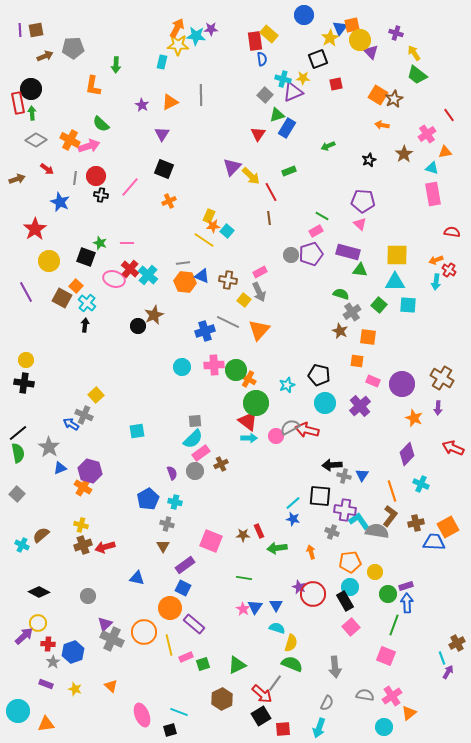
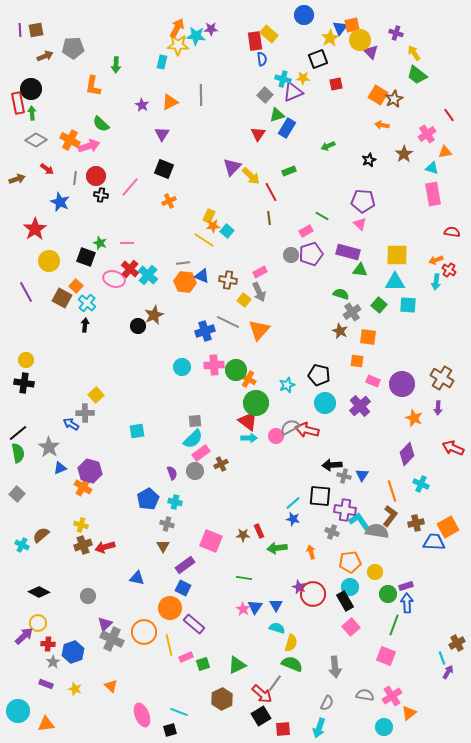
pink rectangle at (316, 231): moved 10 px left
gray cross at (84, 415): moved 1 px right, 2 px up; rotated 24 degrees counterclockwise
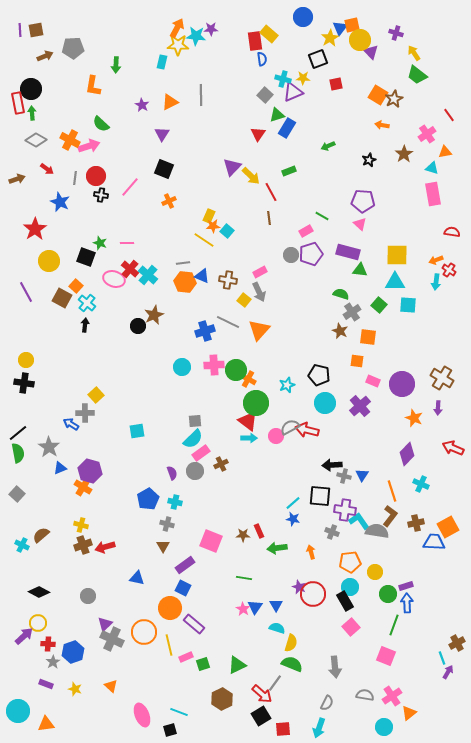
blue circle at (304, 15): moved 1 px left, 2 px down
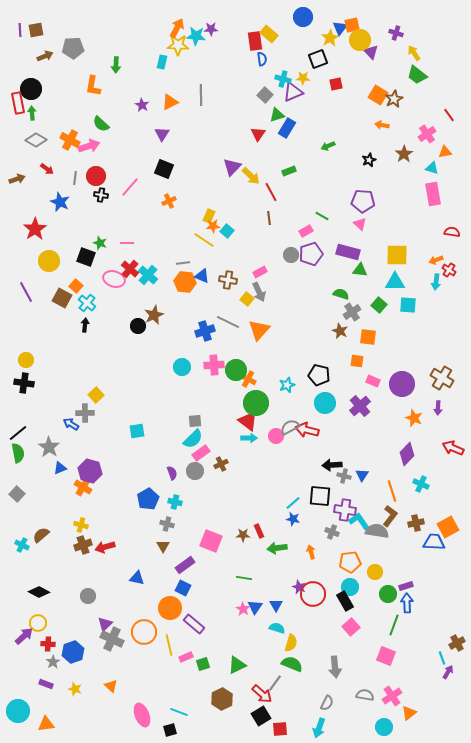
yellow square at (244, 300): moved 3 px right, 1 px up
red square at (283, 729): moved 3 px left
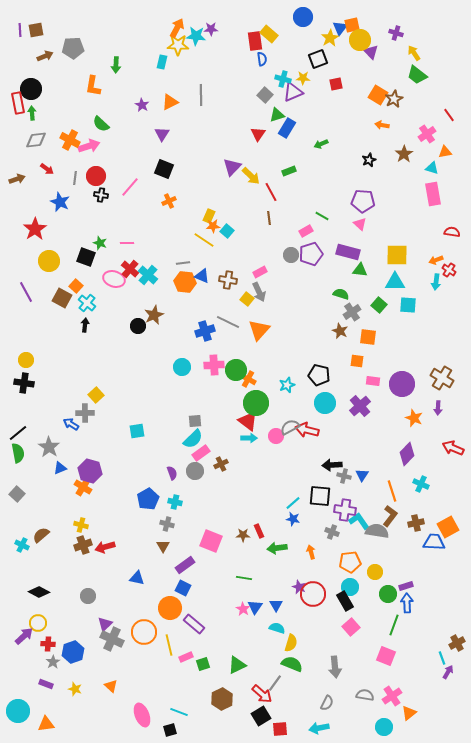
gray diamond at (36, 140): rotated 35 degrees counterclockwise
green arrow at (328, 146): moved 7 px left, 2 px up
pink rectangle at (373, 381): rotated 16 degrees counterclockwise
cyan arrow at (319, 728): rotated 60 degrees clockwise
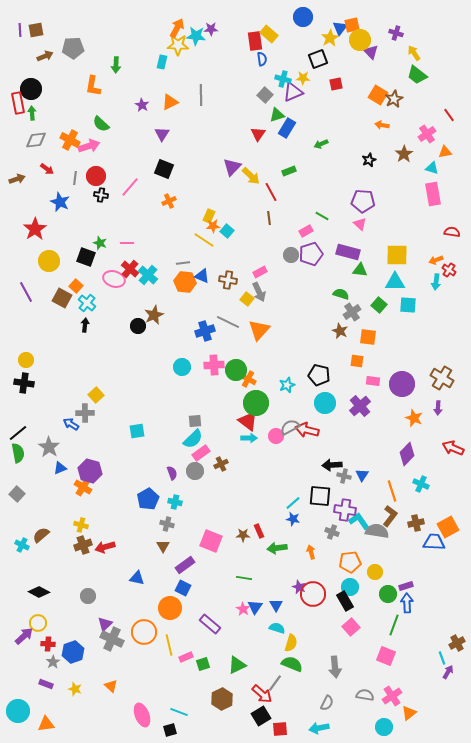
purple rectangle at (194, 624): moved 16 px right
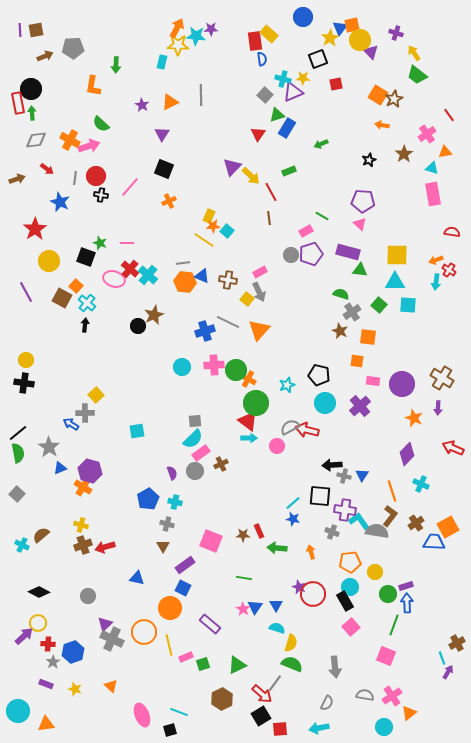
pink circle at (276, 436): moved 1 px right, 10 px down
brown cross at (416, 523): rotated 21 degrees counterclockwise
green arrow at (277, 548): rotated 12 degrees clockwise
